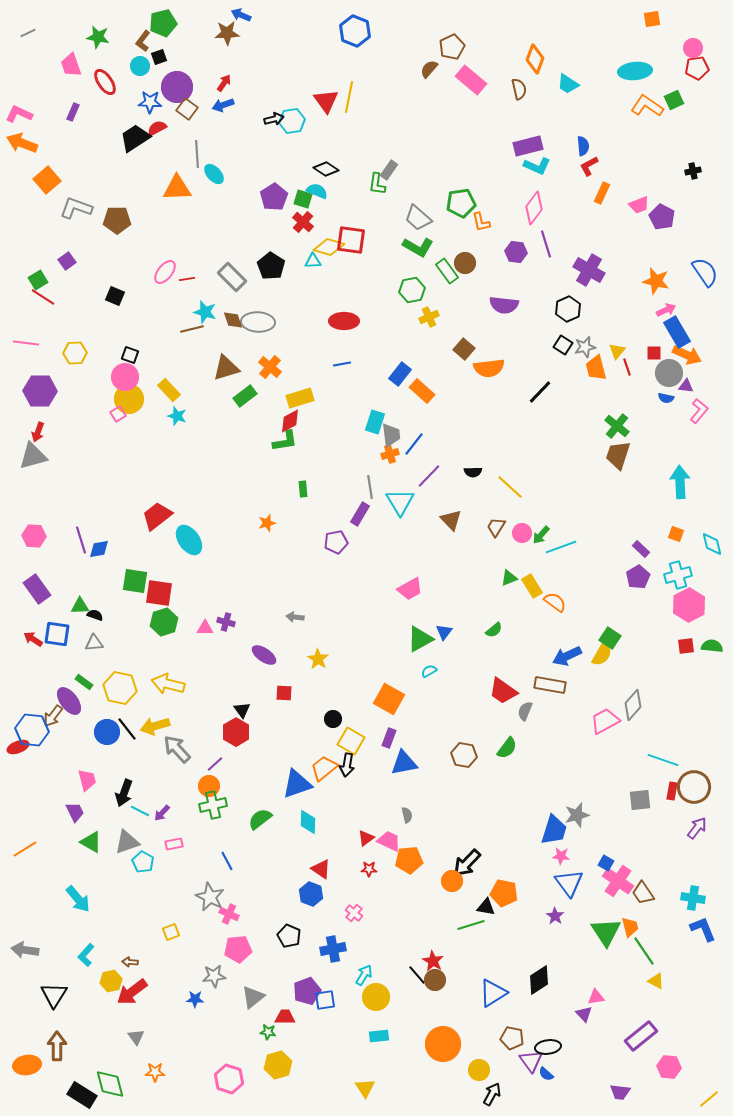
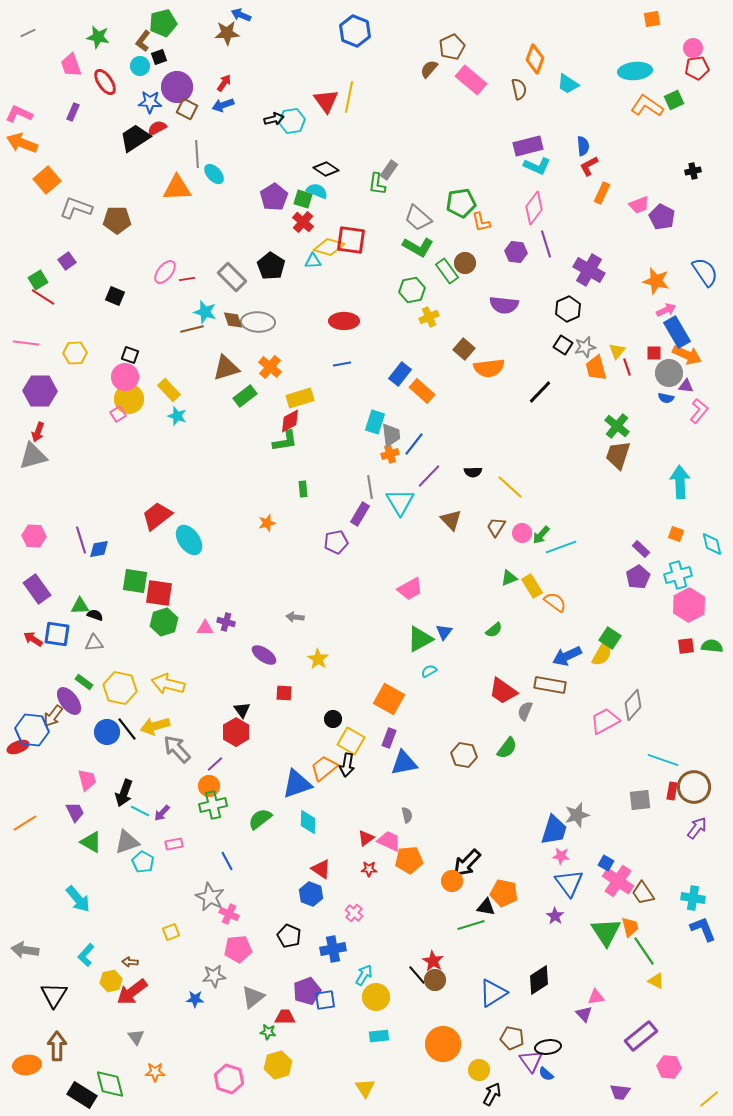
brown square at (187, 109): rotated 10 degrees counterclockwise
orange line at (25, 849): moved 26 px up
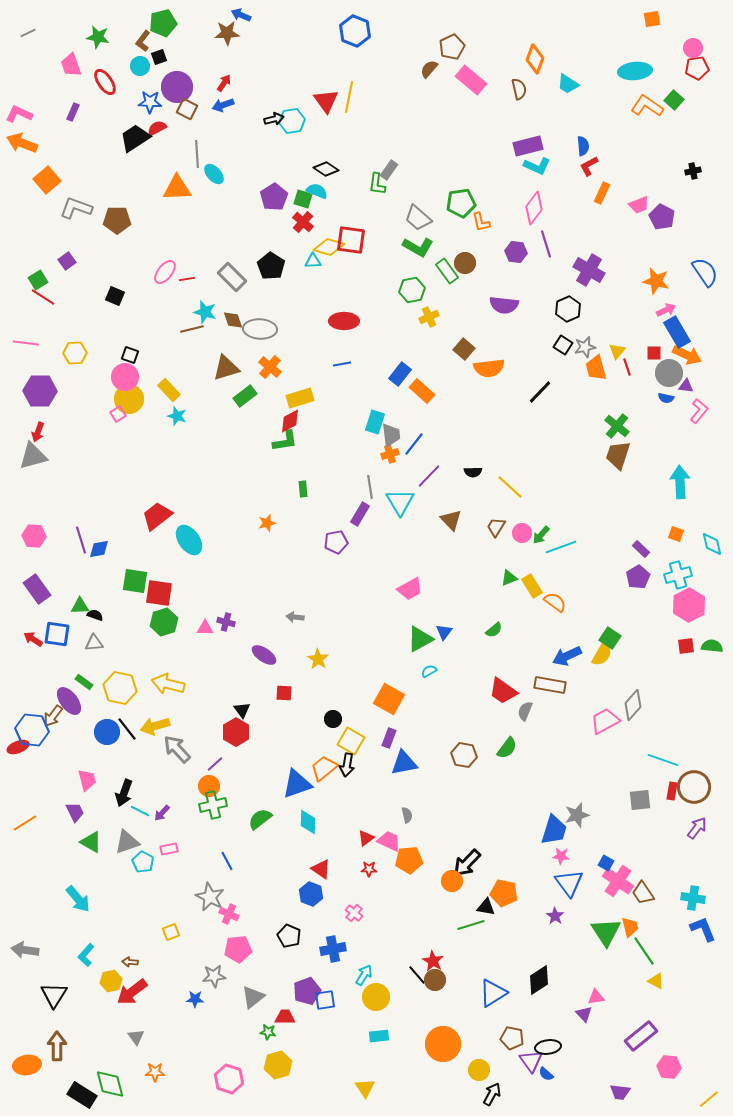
green square at (674, 100): rotated 24 degrees counterclockwise
gray ellipse at (258, 322): moved 2 px right, 7 px down
pink rectangle at (174, 844): moved 5 px left, 5 px down
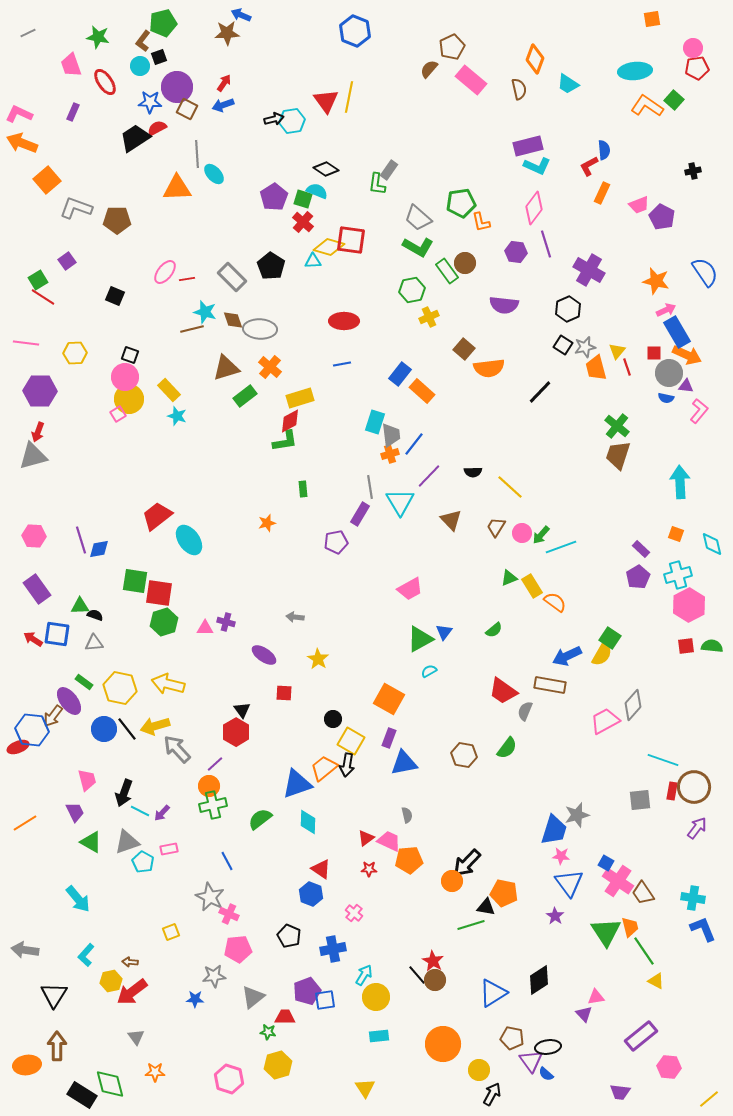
blue semicircle at (583, 146): moved 21 px right, 4 px down
blue circle at (107, 732): moved 3 px left, 3 px up
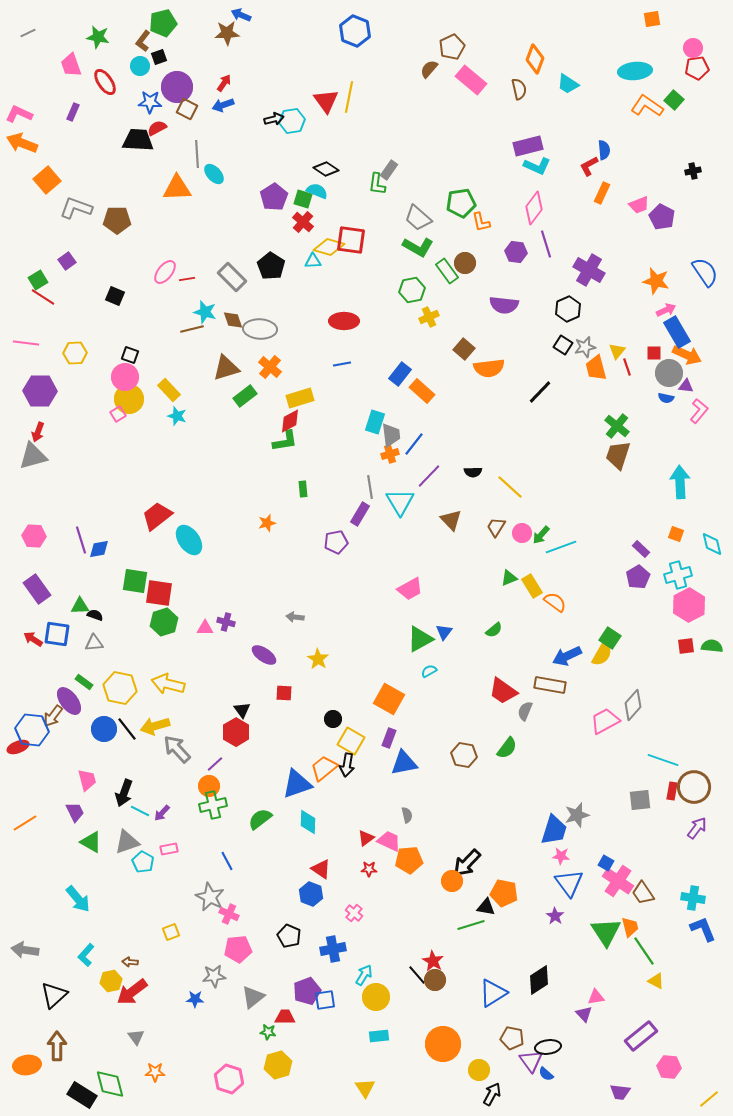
black trapezoid at (135, 138): moved 3 px right, 2 px down; rotated 36 degrees clockwise
black triangle at (54, 995): rotated 16 degrees clockwise
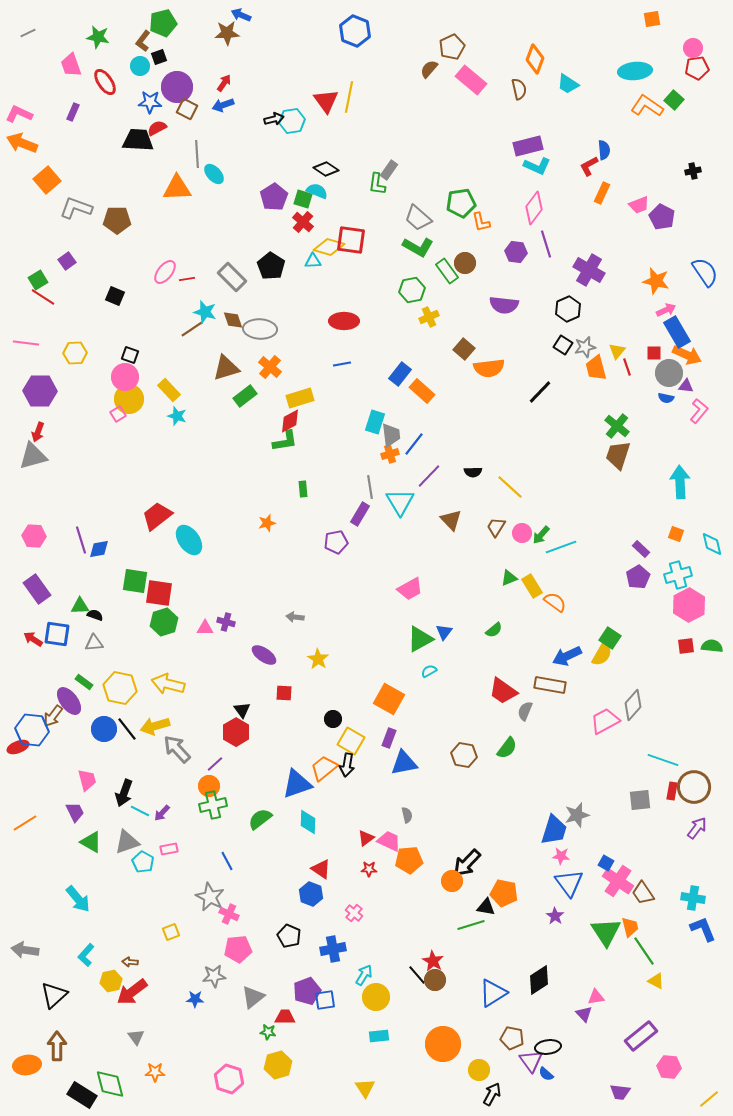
brown line at (192, 329): rotated 20 degrees counterclockwise
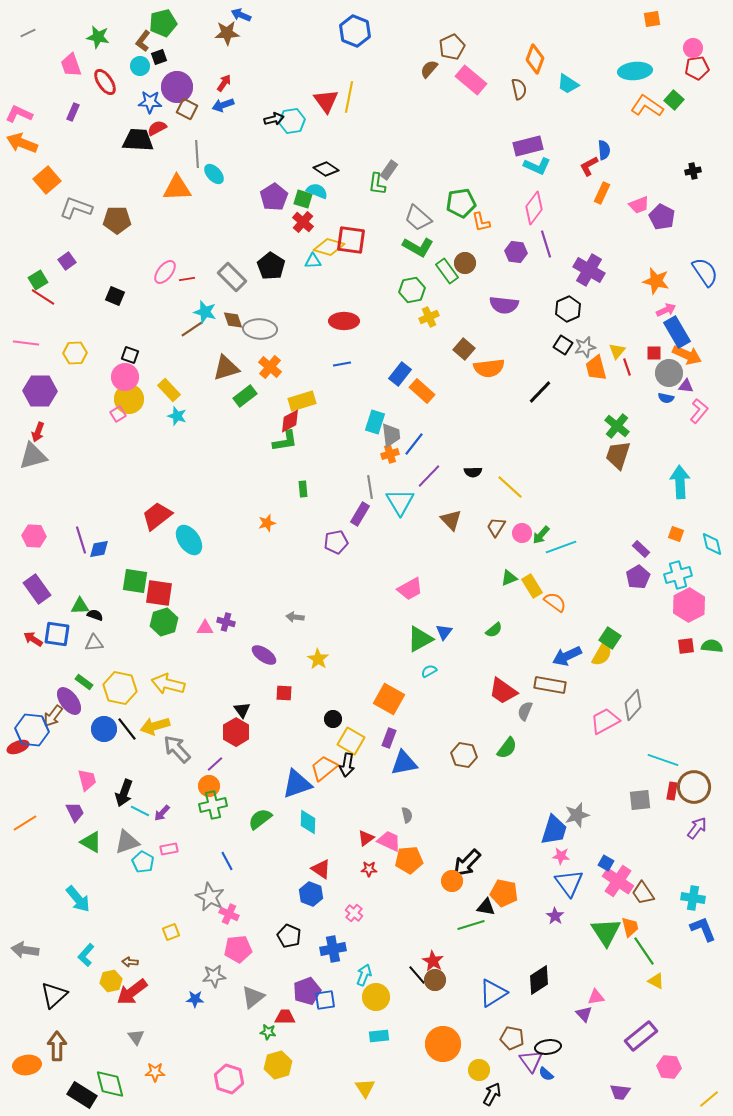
yellow rectangle at (300, 398): moved 2 px right, 3 px down
cyan arrow at (364, 975): rotated 10 degrees counterclockwise
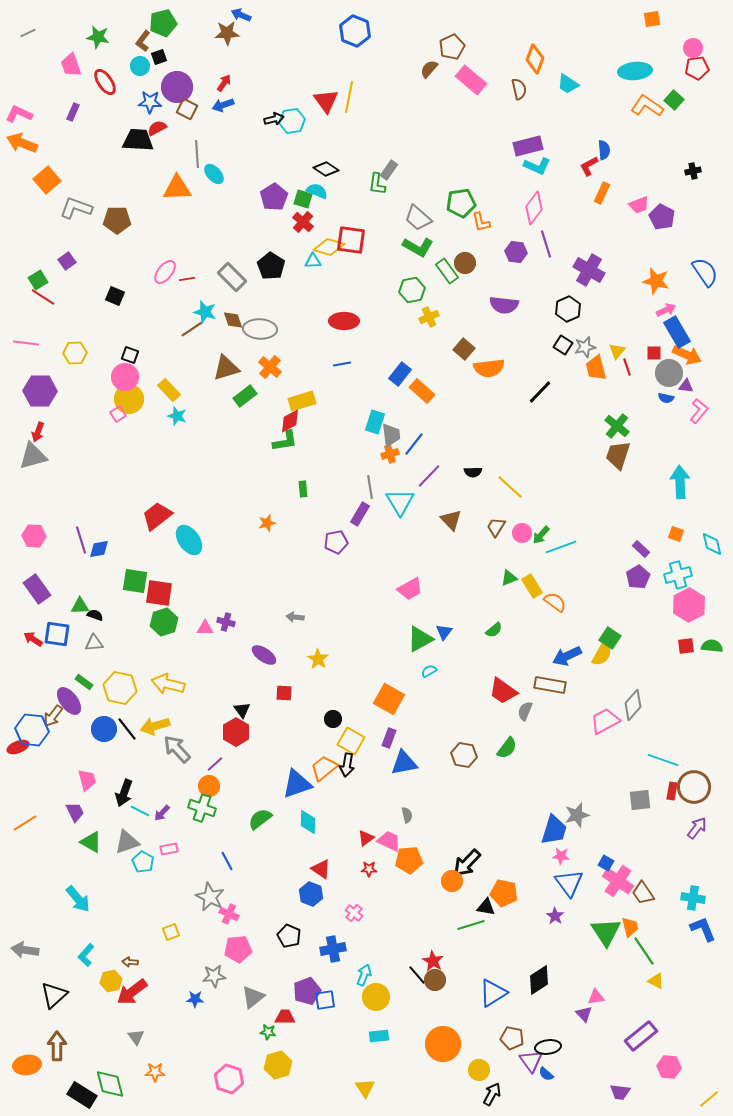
green cross at (213, 805): moved 11 px left, 3 px down; rotated 32 degrees clockwise
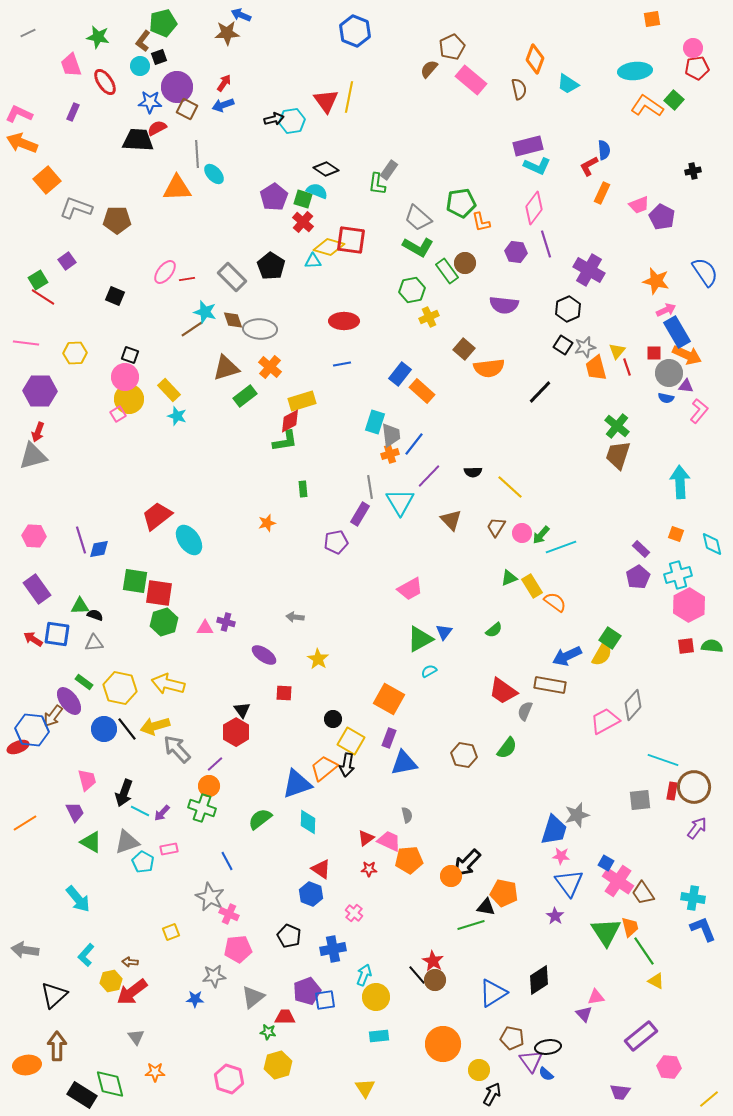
orange circle at (452, 881): moved 1 px left, 5 px up
